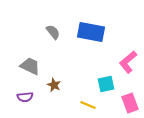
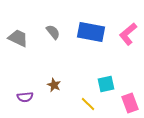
pink L-shape: moved 28 px up
gray trapezoid: moved 12 px left, 28 px up
yellow line: moved 1 px up; rotated 21 degrees clockwise
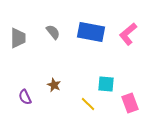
gray trapezoid: rotated 65 degrees clockwise
cyan square: rotated 18 degrees clockwise
purple semicircle: rotated 70 degrees clockwise
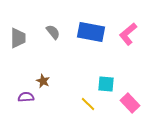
brown star: moved 11 px left, 4 px up
purple semicircle: moved 1 px right; rotated 112 degrees clockwise
pink rectangle: rotated 24 degrees counterclockwise
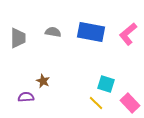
gray semicircle: rotated 42 degrees counterclockwise
cyan square: rotated 12 degrees clockwise
yellow line: moved 8 px right, 1 px up
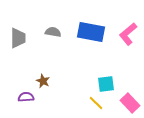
cyan square: rotated 24 degrees counterclockwise
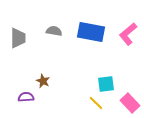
gray semicircle: moved 1 px right, 1 px up
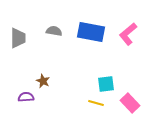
yellow line: rotated 28 degrees counterclockwise
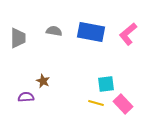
pink rectangle: moved 7 px left, 1 px down
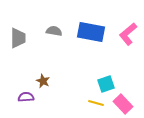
cyan square: rotated 12 degrees counterclockwise
